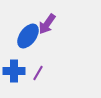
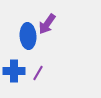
blue ellipse: rotated 40 degrees counterclockwise
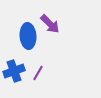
purple arrow: moved 3 px right; rotated 80 degrees counterclockwise
blue cross: rotated 20 degrees counterclockwise
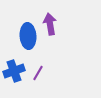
purple arrow: rotated 145 degrees counterclockwise
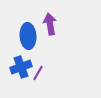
blue cross: moved 7 px right, 4 px up
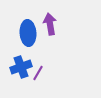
blue ellipse: moved 3 px up
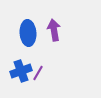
purple arrow: moved 4 px right, 6 px down
blue cross: moved 4 px down
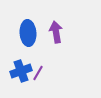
purple arrow: moved 2 px right, 2 px down
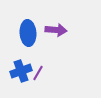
purple arrow: moved 2 px up; rotated 105 degrees clockwise
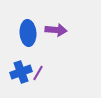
blue cross: moved 1 px down
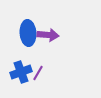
purple arrow: moved 8 px left, 5 px down
